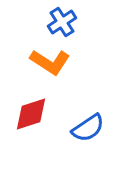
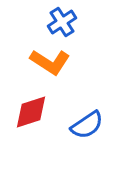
red diamond: moved 2 px up
blue semicircle: moved 1 px left, 3 px up
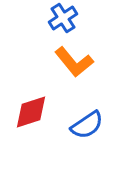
blue cross: moved 1 px right, 4 px up
orange L-shape: moved 24 px right; rotated 18 degrees clockwise
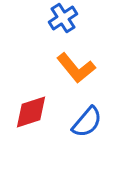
orange L-shape: moved 2 px right, 6 px down
blue semicircle: moved 3 px up; rotated 16 degrees counterclockwise
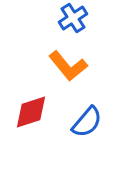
blue cross: moved 10 px right
orange L-shape: moved 8 px left, 2 px up
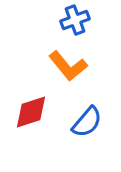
blue cross: moved 2 px right, 2 px down; rotated 12 degrees clockwise
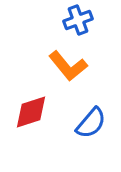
blue cross: moved 3 px right
blue semicircle: moved 4 px right, 1 px down
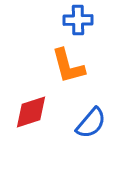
blue cross: rotated 20 degrees clockwise
orange L-shape: rotated 24 degrees clockwise
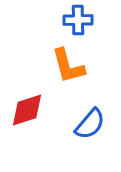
red diamond: moved 4 px left, 2 px up
blue semicircle: moved 1 px left, 1 px down
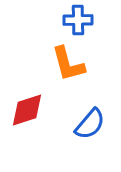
orange L-shape: moved 2 px up
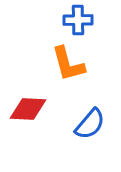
red diamond: moved 1 px right, 1 px up; rotated 21 degrees clockwise
